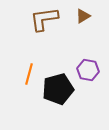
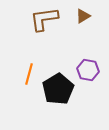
black pentagon: rotated 16 degrees counterclockwise
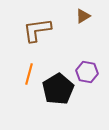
brown L-shape: moved 7 px left, 11 px down
purple hexagon: moved 1 px left, 2 px down
